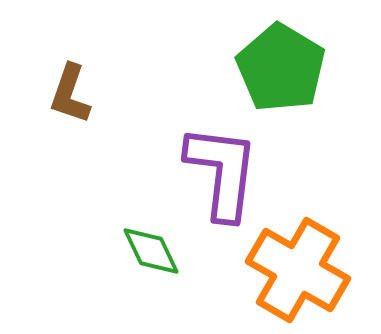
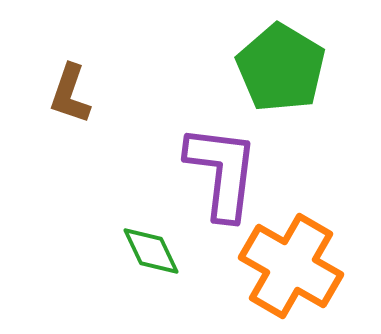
orange cross: moved 7 px left, 4 px up
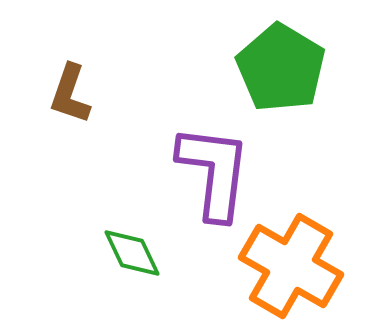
purple L-shape: moved 8 px left
green diamond: moved 19 px left, 2 px down
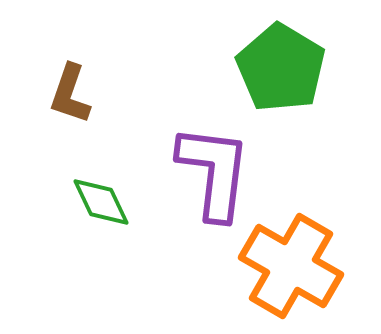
green diamond: moved 31 px left, 51 px up
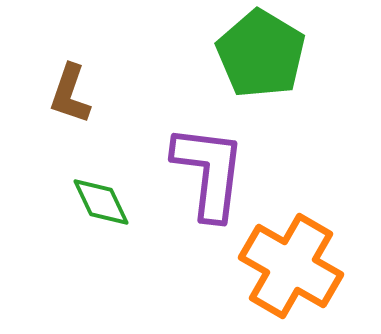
green pentagon: moved 20 px left, 14 px up
purple L-shape: moved 5 px left
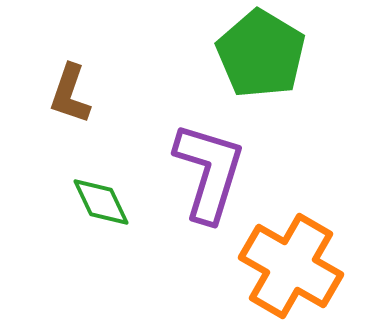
purple L-shape: rotated 10 degrees clockwise
